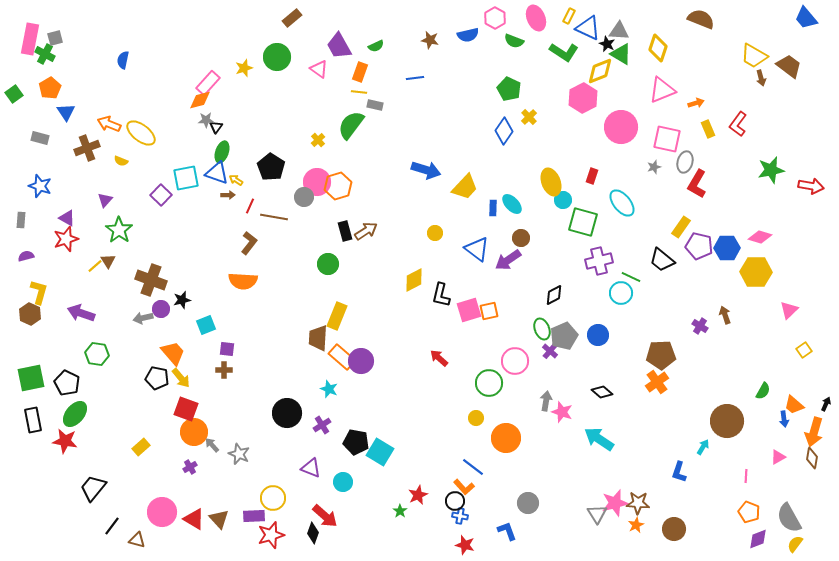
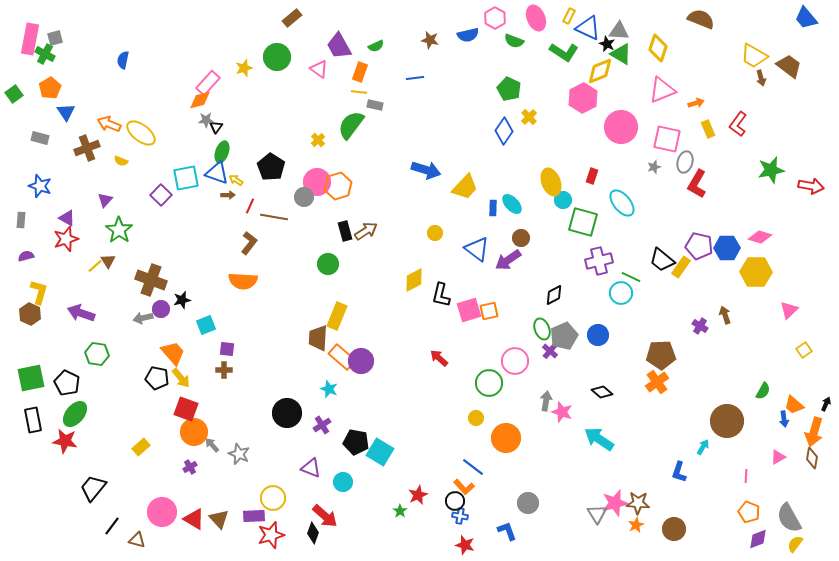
yellow rectangle at (681, 227): moved 40 px down
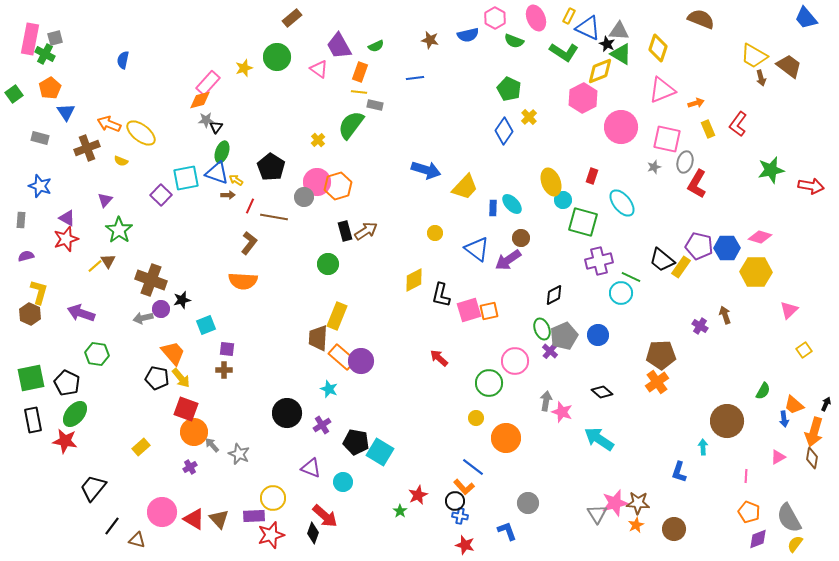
cyan arrow at (703, 447): rotated 35 degrees counterclockwise
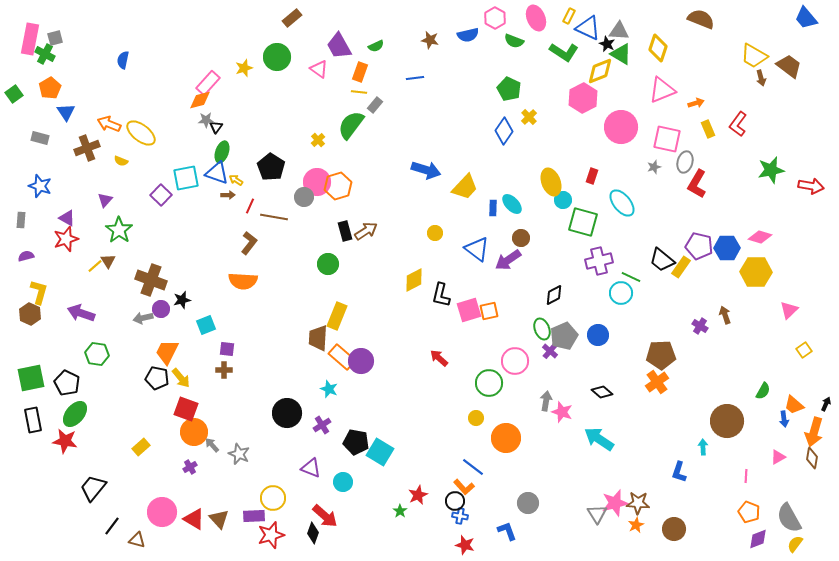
gray rectangle at (375, 105): rotated 63 degrees counterclockwise
orange trapezoid at (173, 353): moved 6 px left, 1 px up; rotated 112 degrees counterclockwise
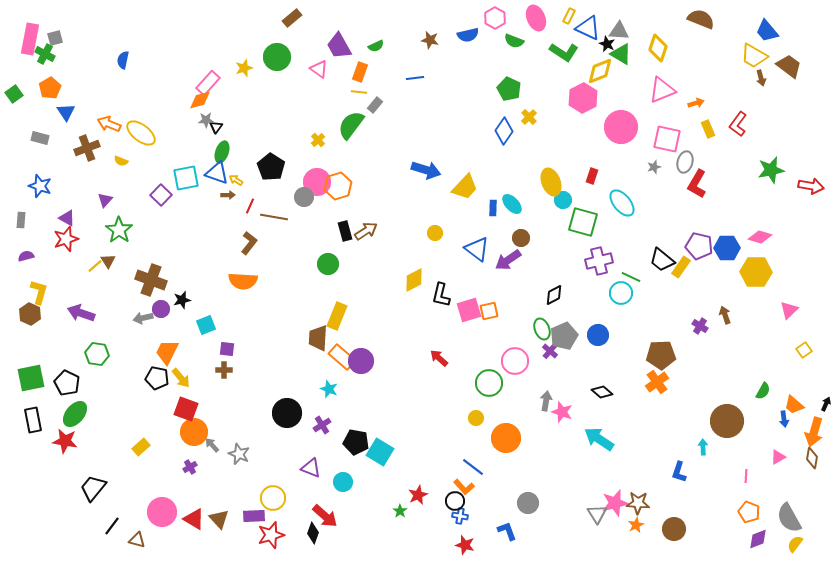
blue trapezoid at (806, 18): moved 39 px left, 13 px down
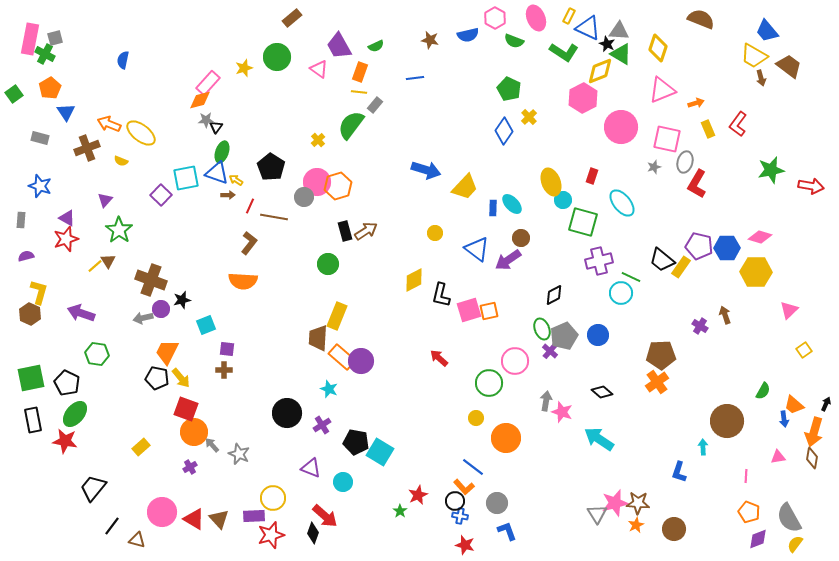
pink triangle at (778, 457): rotated 21 degrees clockwise
gray circle at (528, 503): moved 31 px left
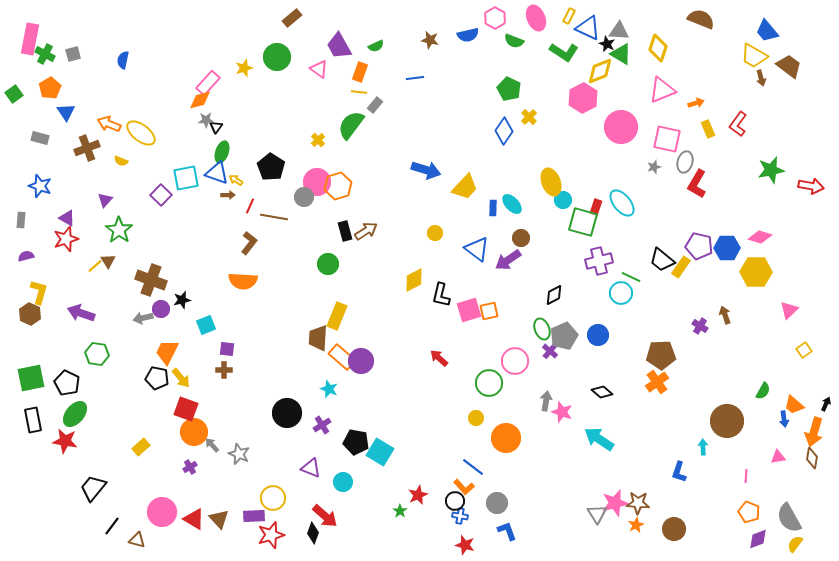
gray square at (55, 38): moved 18 px right, 16 px down
red rectangle at (592, 176): moved 4 px right, 31 px down
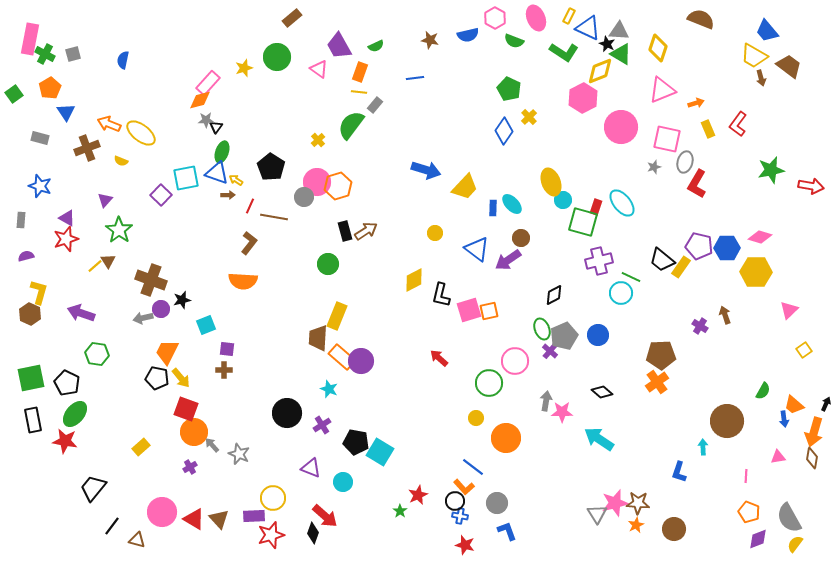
pink star at (562, 412): rotated 20 degrees counterclockwise
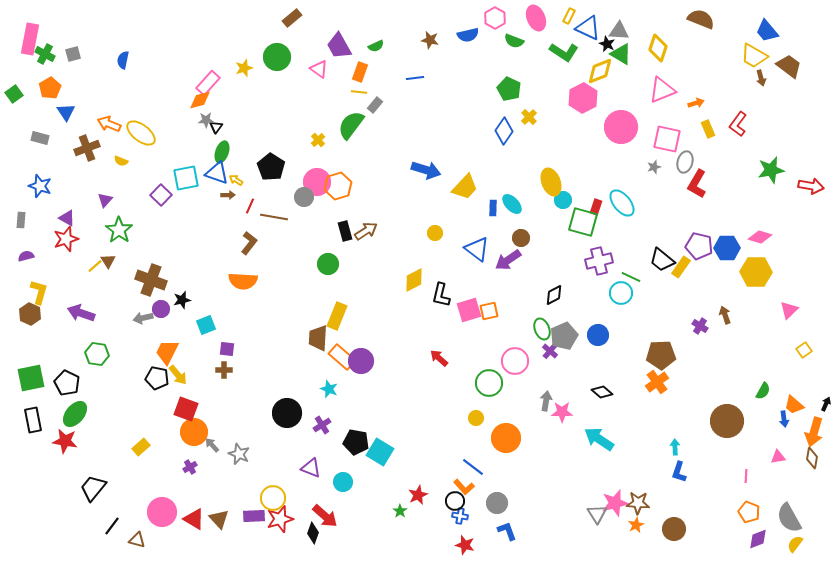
yellow arrow at (181, 378): moved 3 px left, 3 px up
cyan arrow at (703, 447): moved 28 px left
red star at (271, 535): moved 9 px right, 16 px up
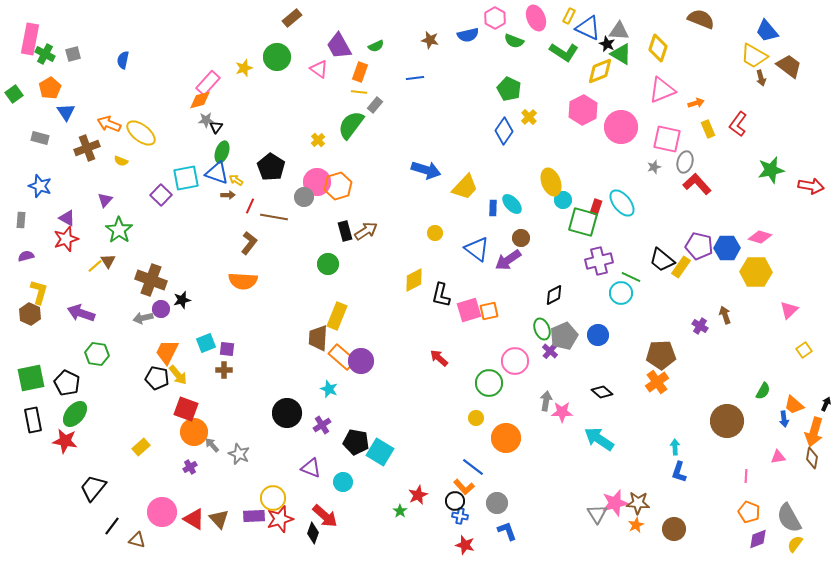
pink hexagon at (583, 98): moved 12 px down
red L-shape at (697, 184): rotated 108 degrees clockwise
cyan square at (206, 325): moved 18 px down
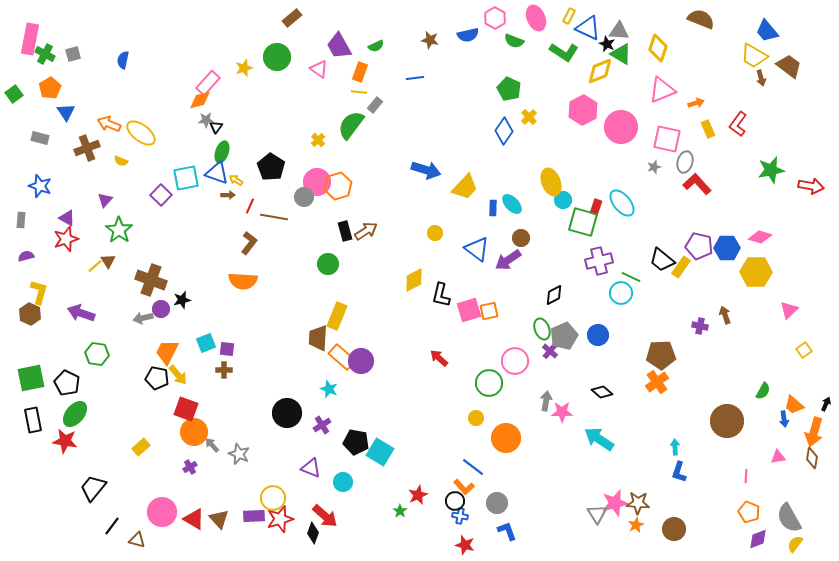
purple cross at (700, 326): rotated 21 degrees counterclockwise
